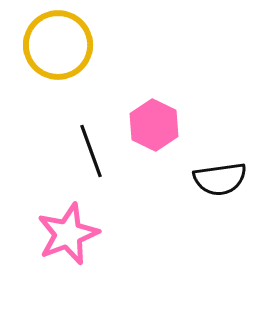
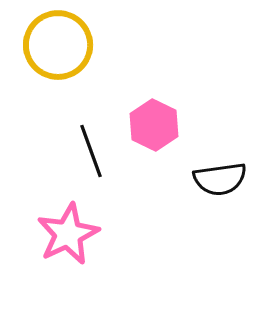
pink star: rotated 4 degrees counterclockwise
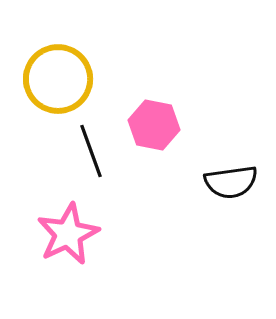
yellow circle: moved 34 px down
pink hexagon: rotated 15 degrees counterclockwise
black semicircle: moved 11 px right, 3 px down
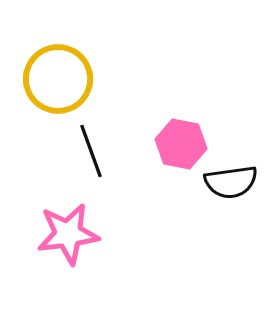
pink hexagon: moved 27 px right, 19 px down
pink star: rotated 18 degrees clockwise
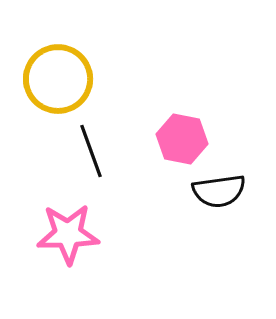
pink hexagon: moved 1 px right, 5 px up
black semicircle: moved 12 px left, 9 px down
pink star: rotated 6 degrees clockwise
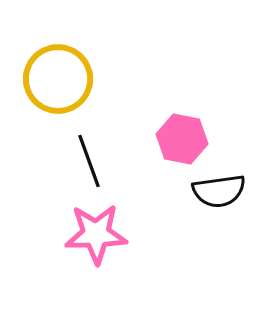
black line: moved 2 px left, 10 px down
pink star: moved 28 px right
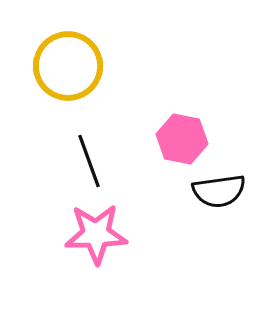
yellow circle: moved 10 px right, 13 px up
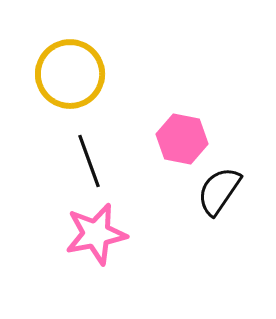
yellow circle: moved 2 px right, 8 px down
black semicircle: rotated 132 degrees clockwise
pink star: rotated 10 degrees counterclockwise
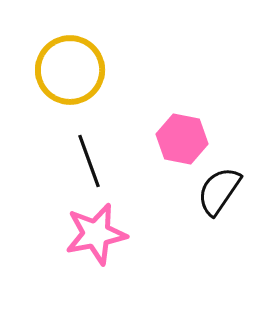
yellow circle: moved 4 px up
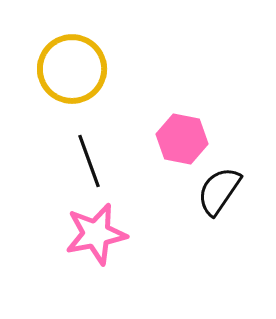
yellow circle: moved 2 px right, 1 px up
